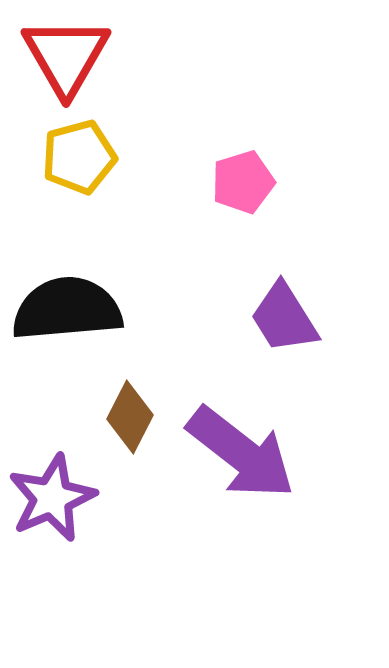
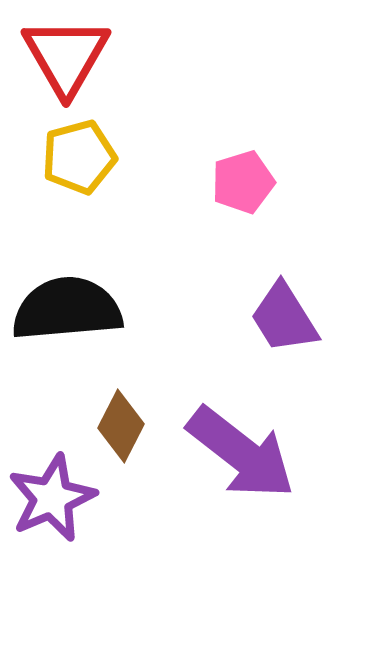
brown diamond: moved 9 px left, 9 px down
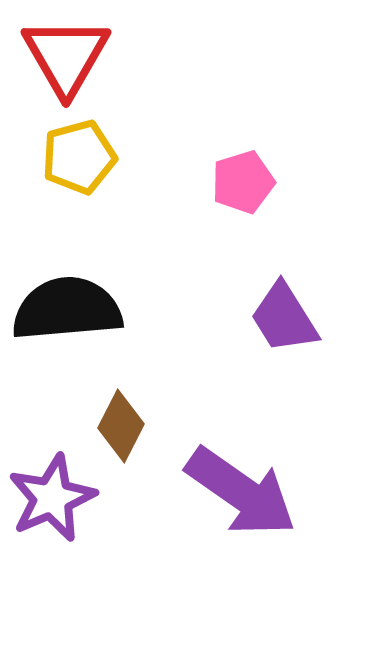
purple arrow: moved 39 px down; rotated 3 degrees counterclockwise
